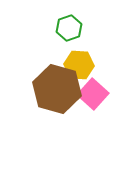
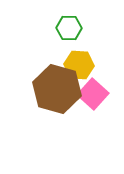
green hexagon: rotated 20 degrees clockwise
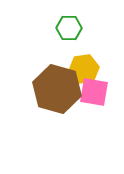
yellow hexagon: moved 5 px right, 4 px down; rotated 12 degrees counterclockwise
pink square: moved 1 px right, 2 px up; rotated 32 degrees counterclockwise
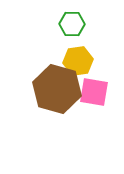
green hexagon: moved 3 px right, 4 px up
yellow hexagon: moved 6 px left, 8 px up
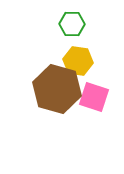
yellow hexagon: rotated 16 degrees clockwise
pink square: moved 5 px down; rotated 8 degrees clockwise
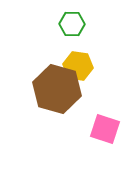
yellow hexagon: moved 5 px down
pink square: moved 11 px right, 32 px down
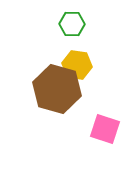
yellow hexagon: moved 1 px left, 1 px up
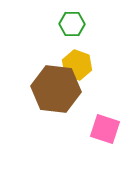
yellow hexagon: rotated 12 degrees clockwise
brown hexagon: moved 1 px left; rotated 9 degrees counterclockwise
